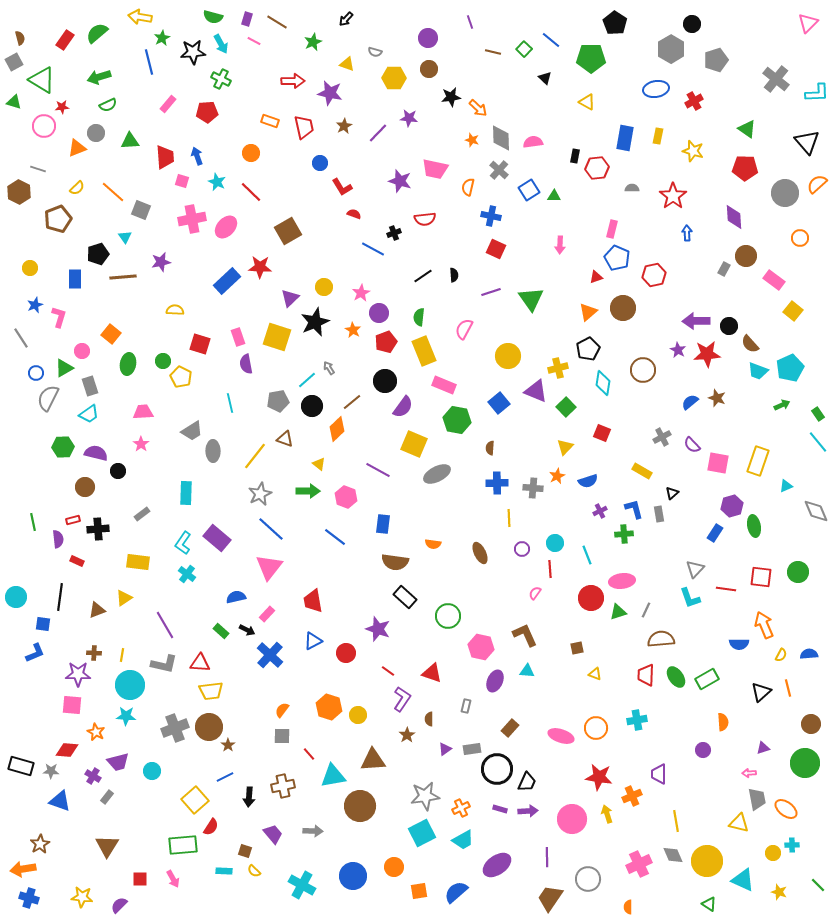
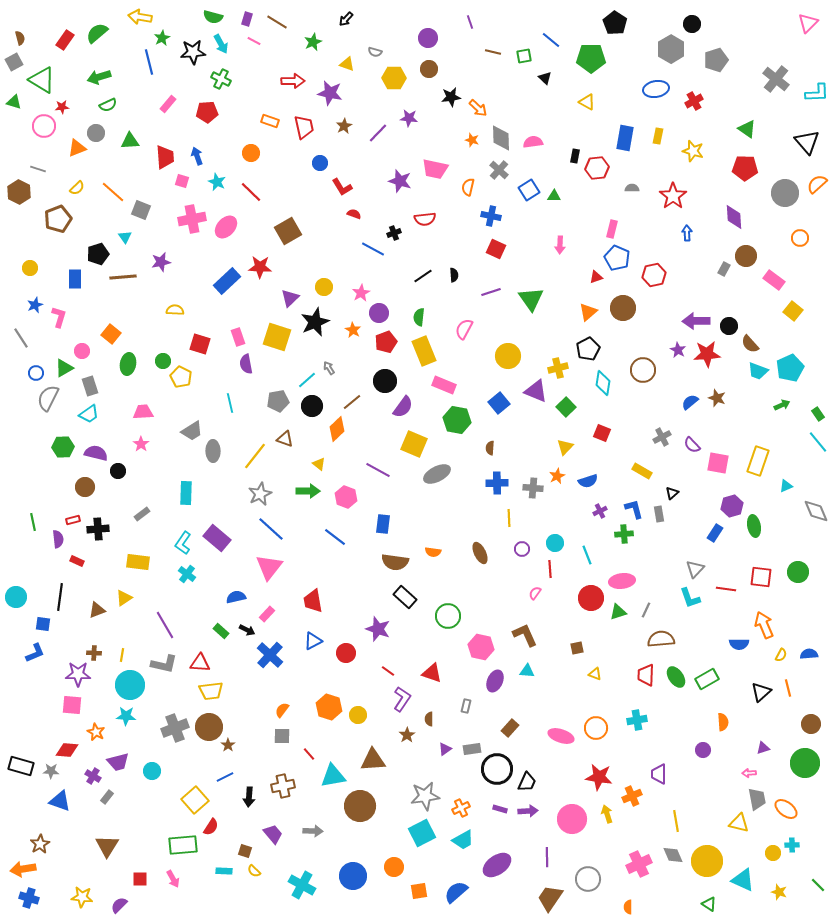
green square at (524, 49): moved 7 px down; rotated 35 degrees clockwise
orange semicircle at (433, 544): moved 8 px down
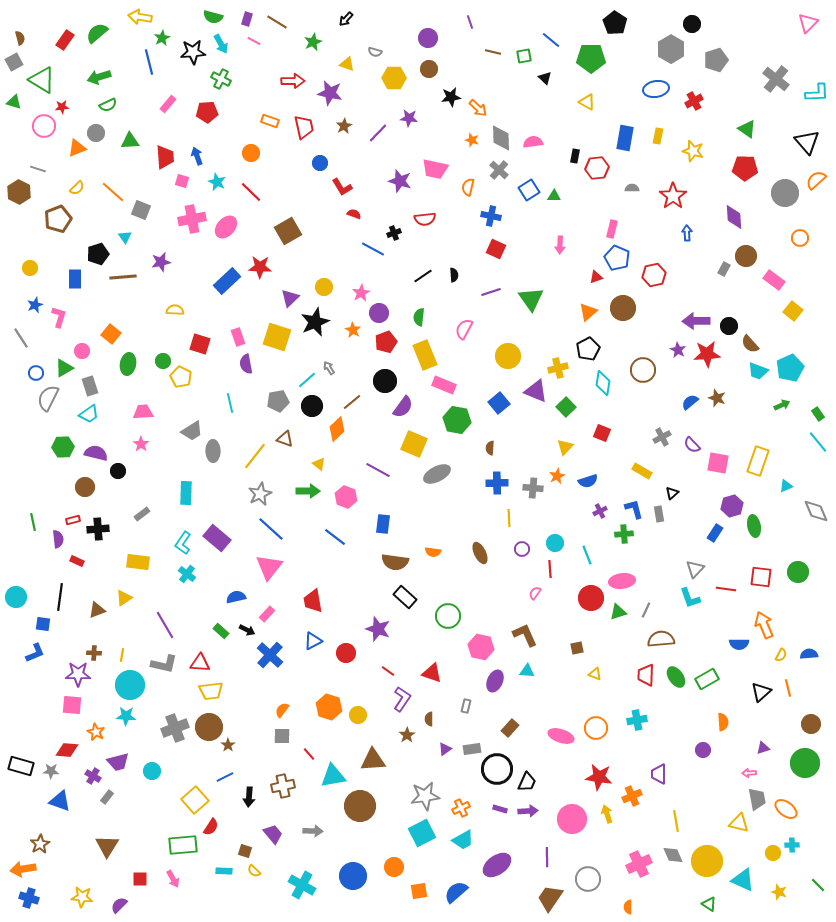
orange semicircle at (817, 184): moved 1 px left, 4 px up
yellow rectangle at (424, 351): moved 1 px right, 4 px down
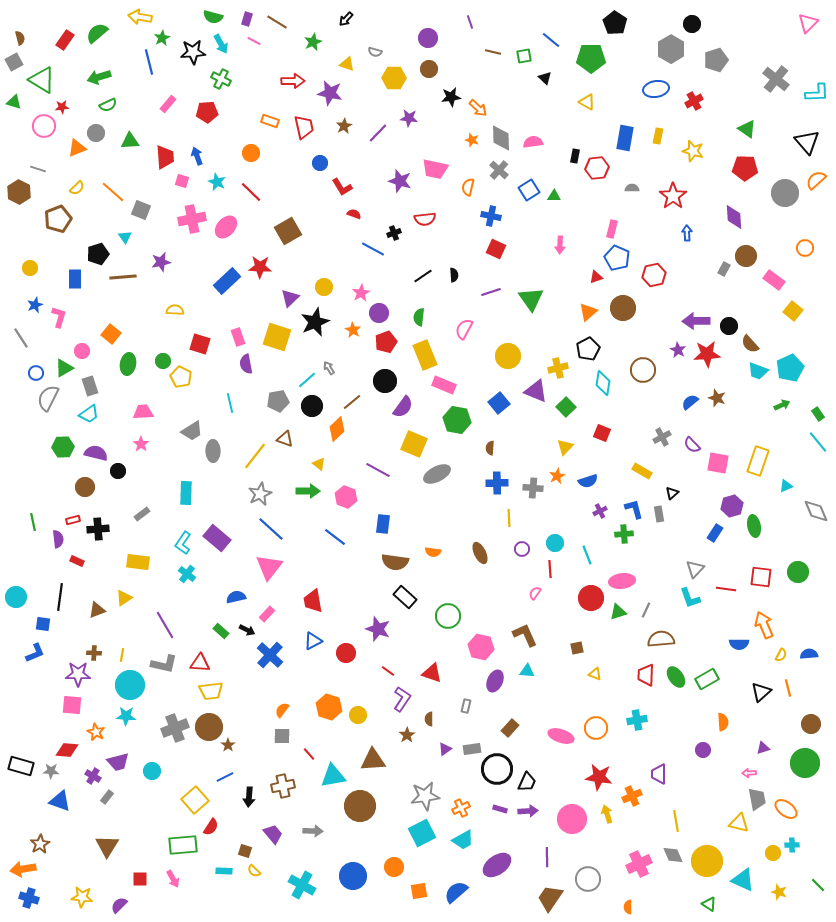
orange circle at (800, 238): moved 5 px right, 10 px down
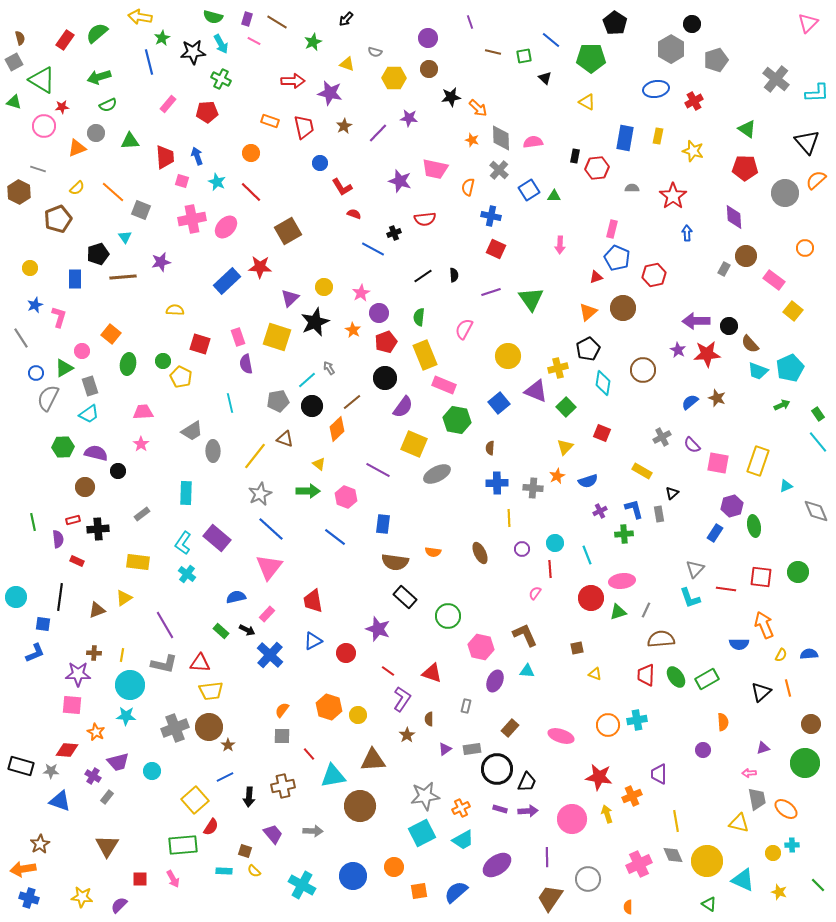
black circle at (385, 381): moved 3 px up
orange circle at (596, 728): moved 12 px right, 3 px up
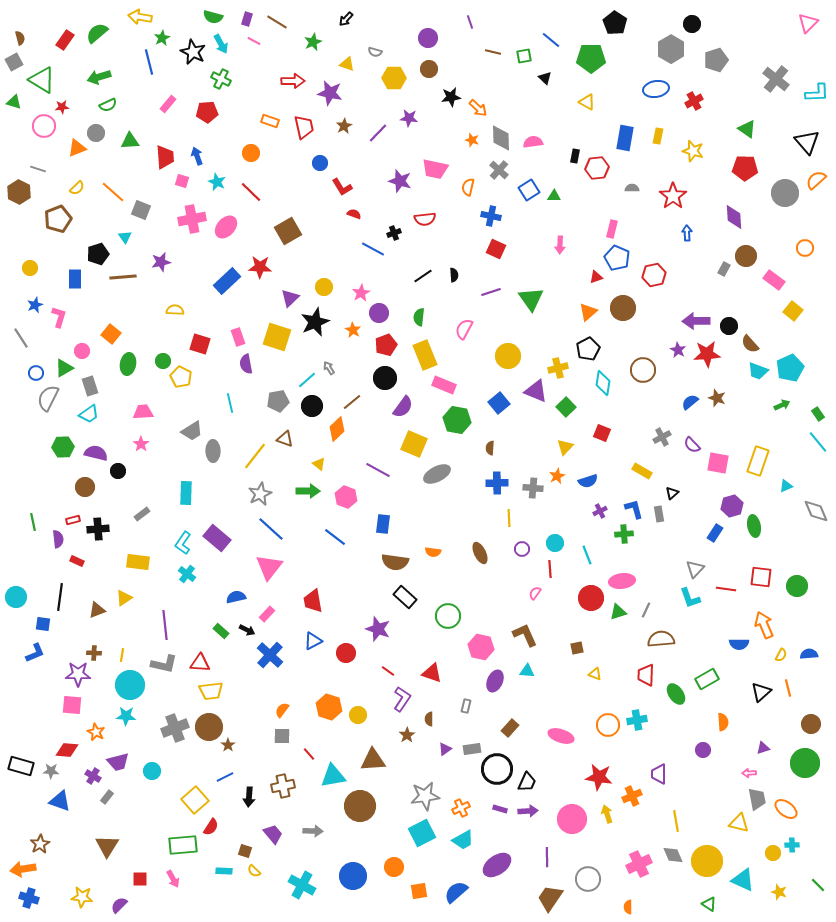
black star at (193, 52): rotated 30 degrees clockwise
red pentagon at (386, 342): moved 3 px down
green circle at (798, 572): moved 1 px left, 14 px down
purple line at (165, 625): rotated 24 degrees clockwise
green ellipse at (676, 677): moved 17 px down
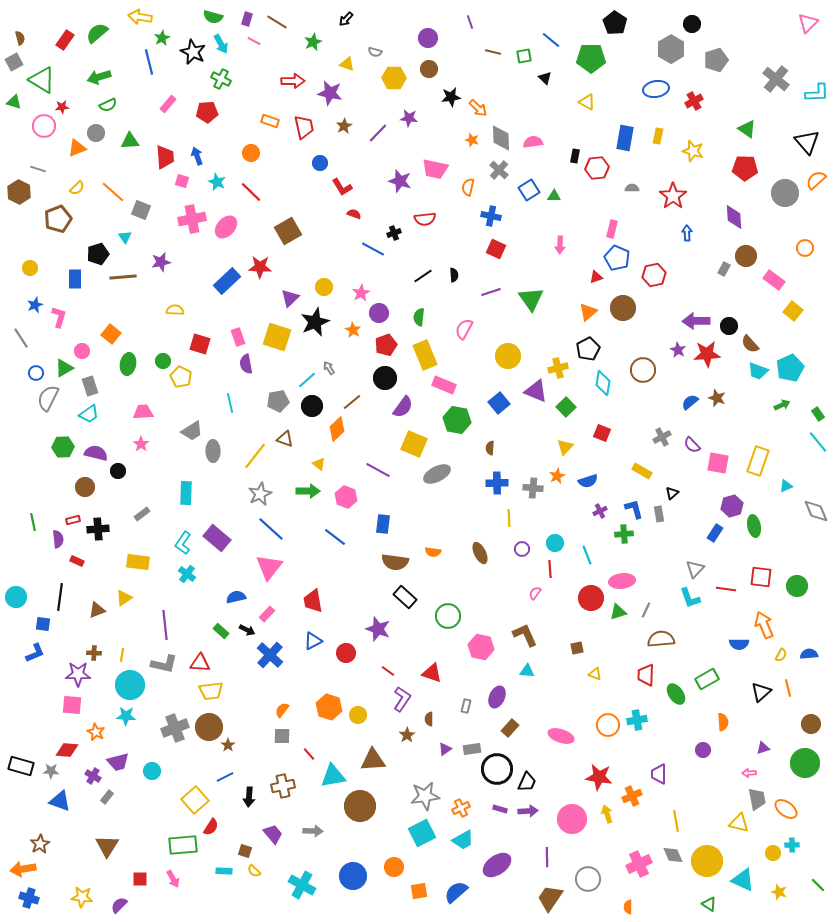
purple ellipse at (495, 681): moved 2 px right, 16 px down
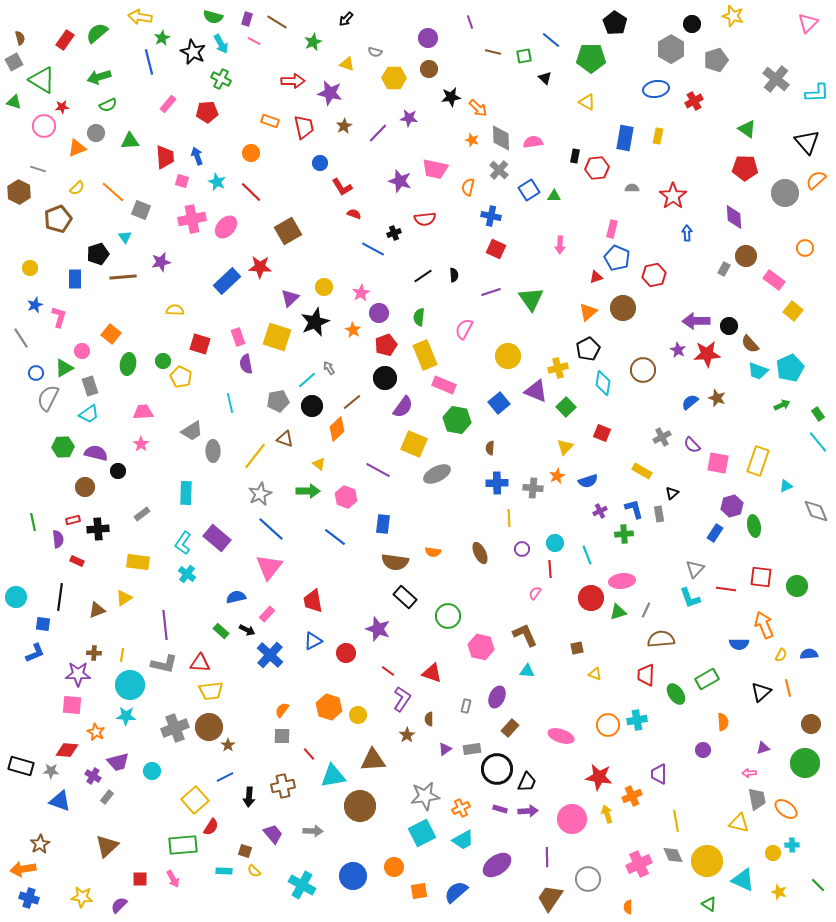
yellow star at (693, 151): moved 40 px right, 135 px up
brown triangle at (107, 846): rotated 15 degrees clockwise
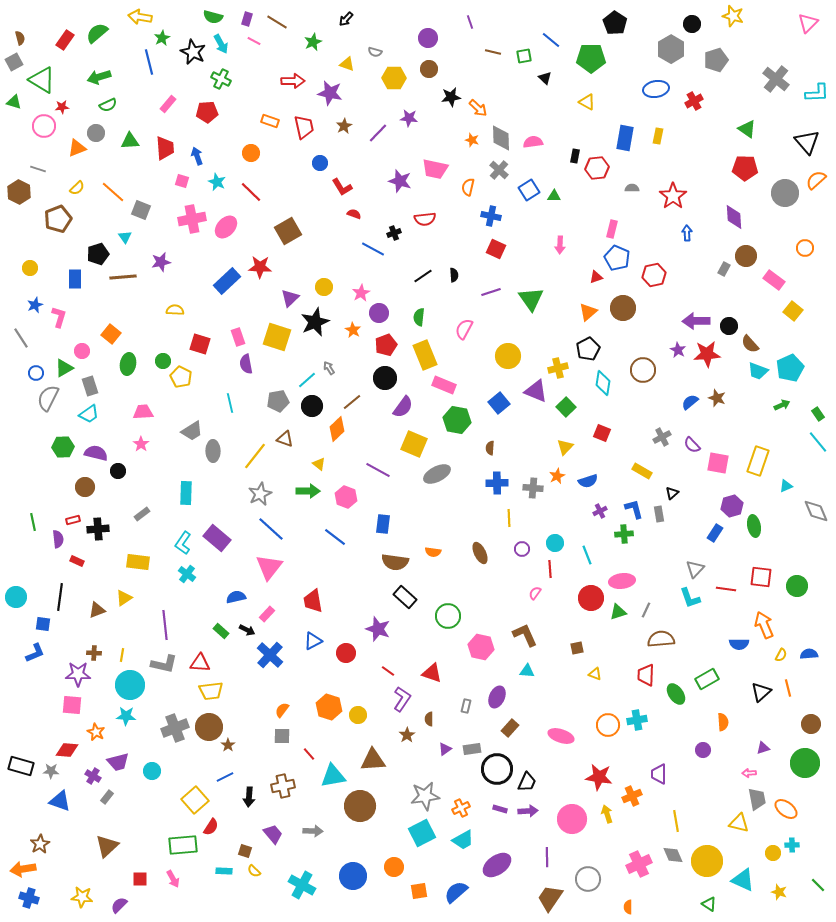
red trapezoid at (165, 157): moved 9 px up
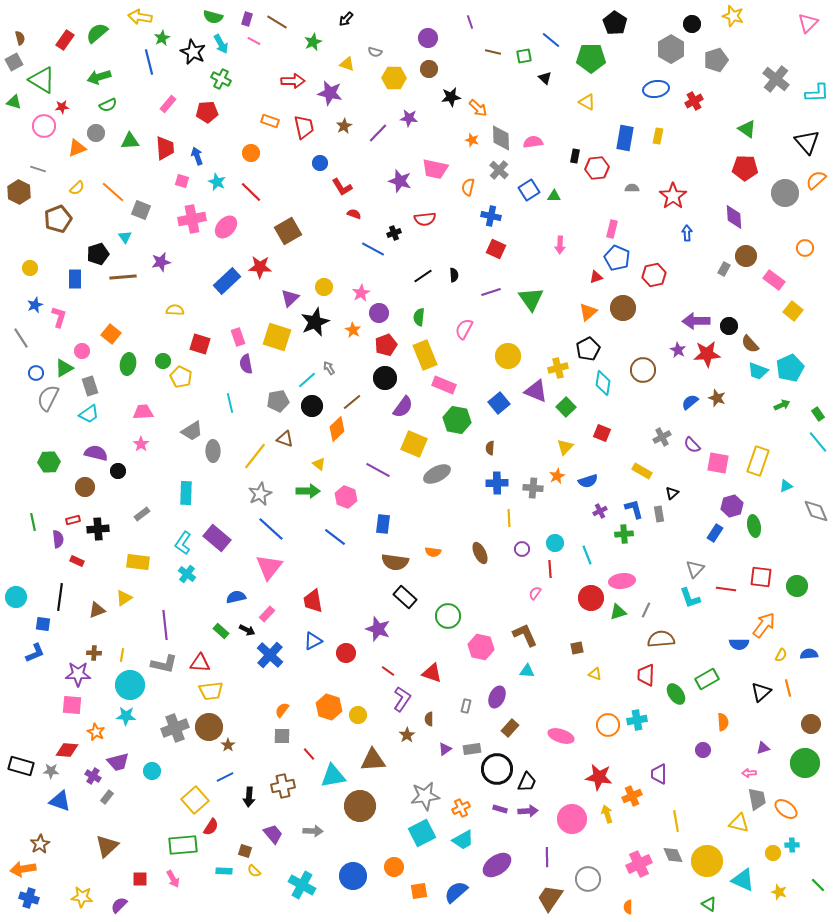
green hexagon at (63, 447): moved 14 px left, 15 px down
orange arrow at (764, 625): rotated 60 degrees clockwise
